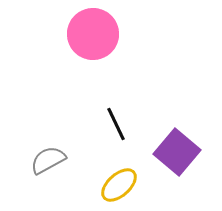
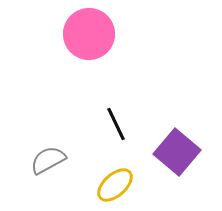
pink circle: moved 4 px left
yellow ellipse: moved 4 px left
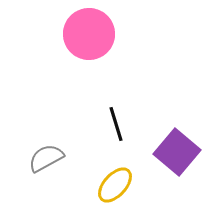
black line: rotated 8 degrees clockwise
gray semicircle: moved 2 px left, 2 px up
yellow ellipse: rotated 6 degrees counterclockwise
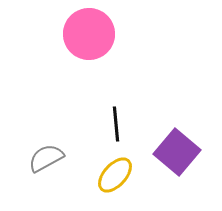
black line: rotated 12 degrees clockwise
yellow ellipse: moved 10 px up
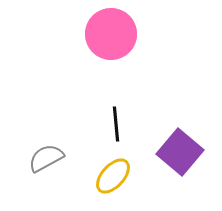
pink circle: moved 22 px right
purple square: moved 3 px right
yellow ellipse: moved 2 px left, 1 px down
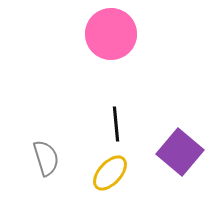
gray semicircle: rotated 102 degrees clockwise
yellow ellipse: moved 3 px left, 3 px up
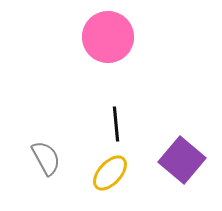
pink circle: moved 3 px left, 3 px down
purple square: moved 2 px right, 8 px down
gray semicircle: rotated 12 degrees counterclockwise
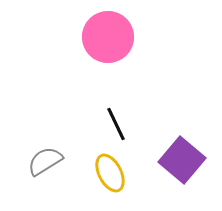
black line: rotated 20 degrees counterclockwise
gray semicircle: moved 1 px left, 3 px down; rotated 93 degrees counterclockwise
yellow ellipse: rotated 69 degrees counterclockwise
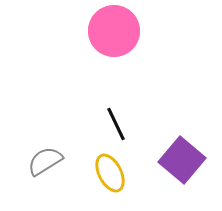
pink circle: moved 6 px right, 6 px up
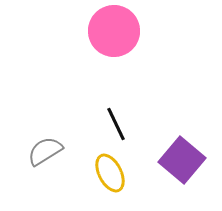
gray semicircle: moved 10 px up
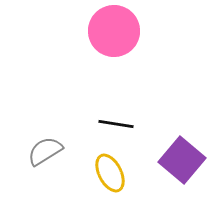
black line: rotated 56 degrees counterclockwise
